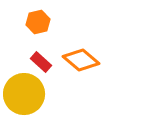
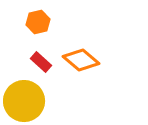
yellow circle: moved 7 px down
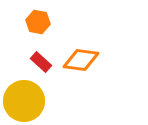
orange hexagon: rotated 25 degrees clockwise
orange diamond: rotated 33 degrees counterclockwise
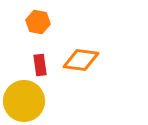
red rectangle: moved 1 px left, 3 px down; rotated 40 degrees clockwise
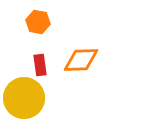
orange diamond: rotated 9 degrees counterclockwise
yellow circle: moved 3 px up
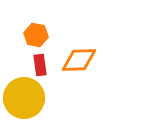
orange hexagon: moved 2 px left, 13 px down
orange diamond: moved 2 px left
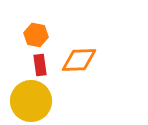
yellow circle: moved 7 px right, 3 px down
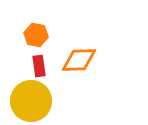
red rectangle: moved 1 px left, 1 px down
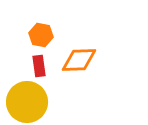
orange hexagon: moved 5 px right
yellow circle: moved 4 px left, 1 px down
